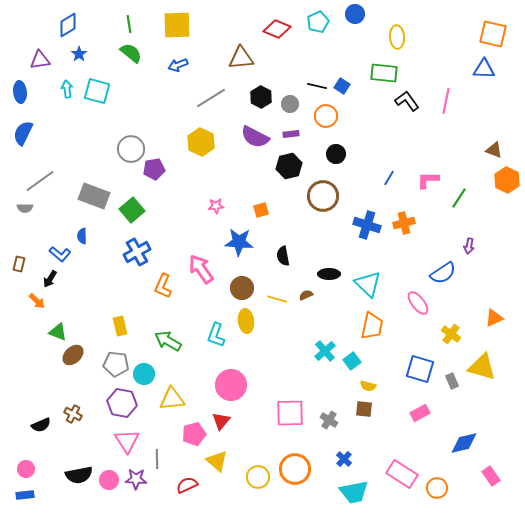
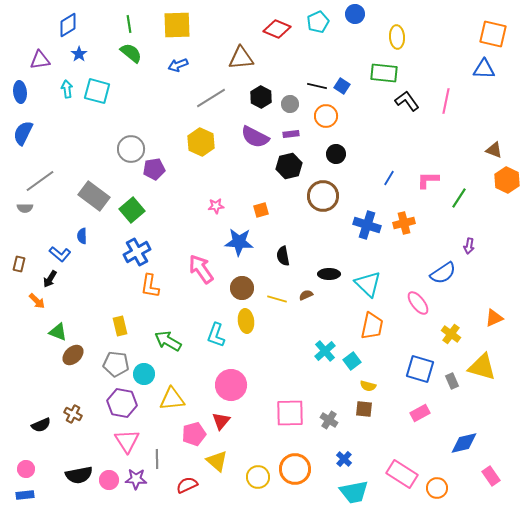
gray rectangle at (94, 196): rotated 16 degrees clockwise
orange L-shape at (163, 286): moved 13 px left; rotated 15 degrees counterclockwise
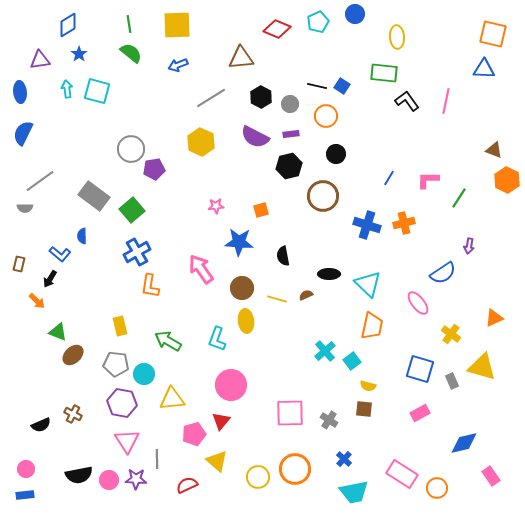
cyan L-shape at (216, 335): moved 1 px right, 4 px down
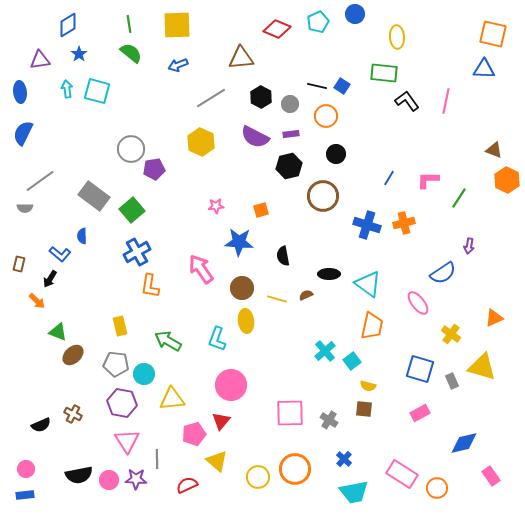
cyan triangle at (368, 284): rotated 8 degrees counterclockwise
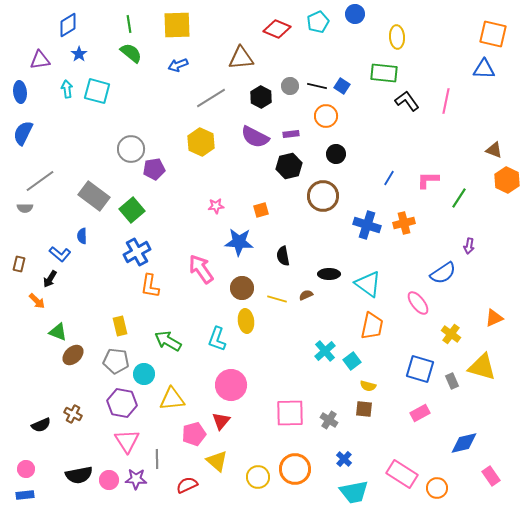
gray circle at (290, 104): moved 18 px up
gray pentagon at (116, 364): moved 3 px up
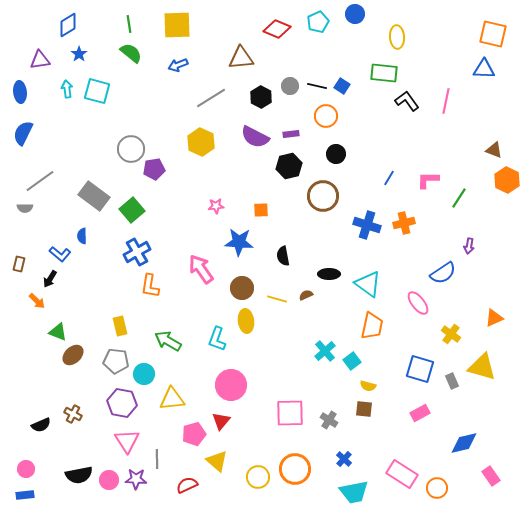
orange square at (261, 210): rotated 14 degrees clockwise
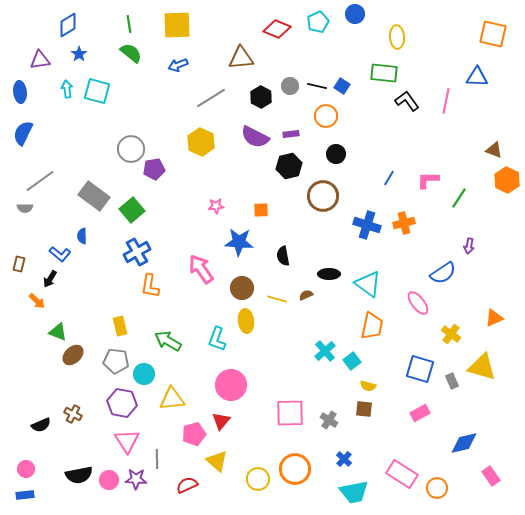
blue triangle at (484, 69): moved 7 px left, 8 px down
yellow circle at (258, 477): moved 2 px down
